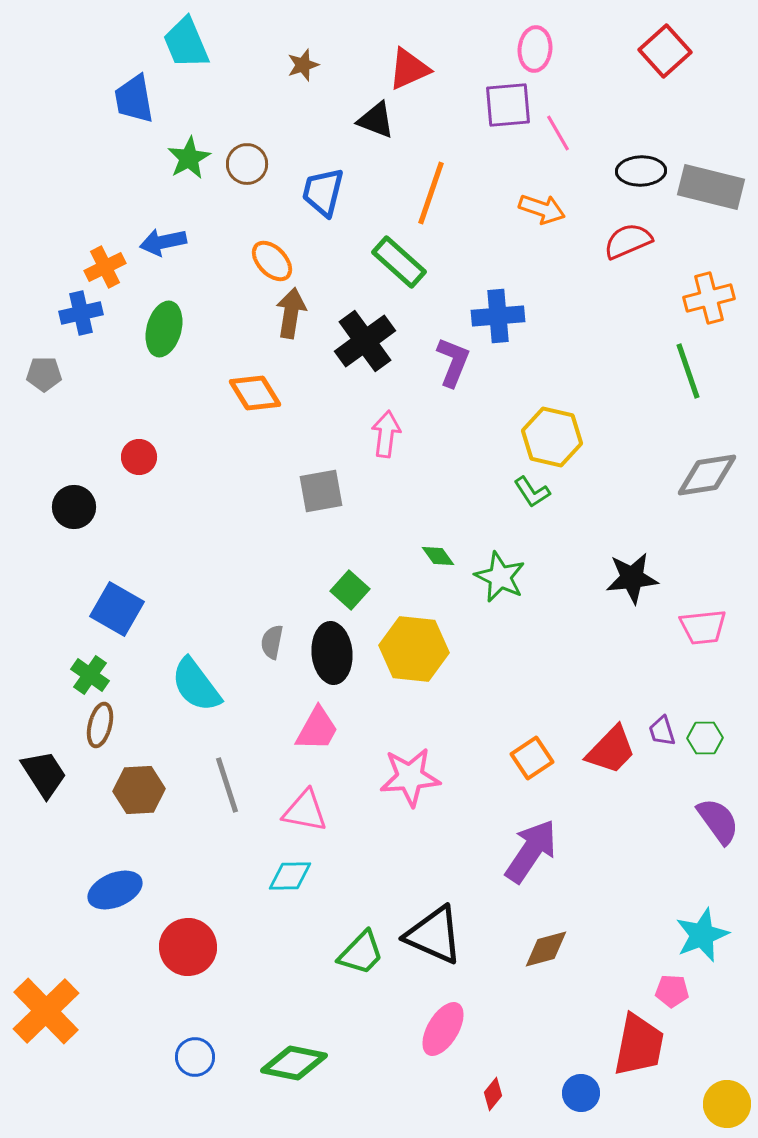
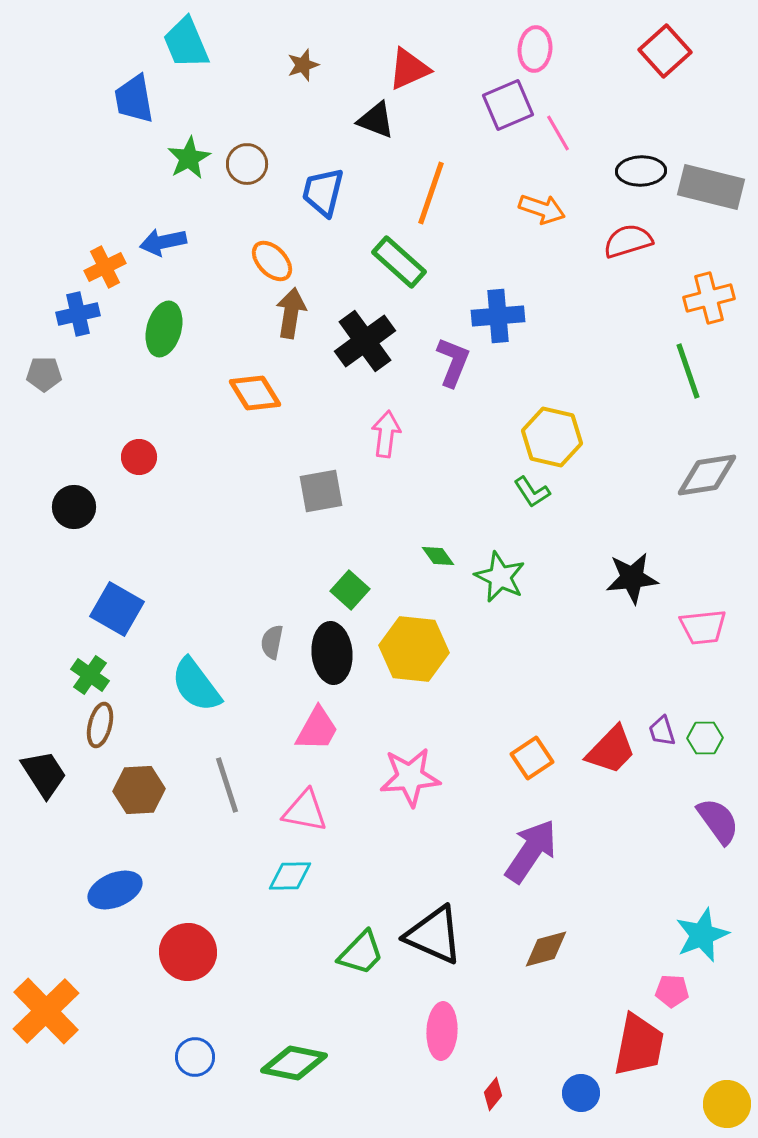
purple square at (508, 105): rotated 18 degrees counterclockwise
red semicircle at (628, 241): rotated 6 degrees clockwise
blue cross at (81, 313): moved 3 px left, 1 px down
red circle at (188, 947): moved 5 px down
pink ellipse at (443, 1029): moved 1 px left, 2 px down; rotated 28 degrees counterclockwise
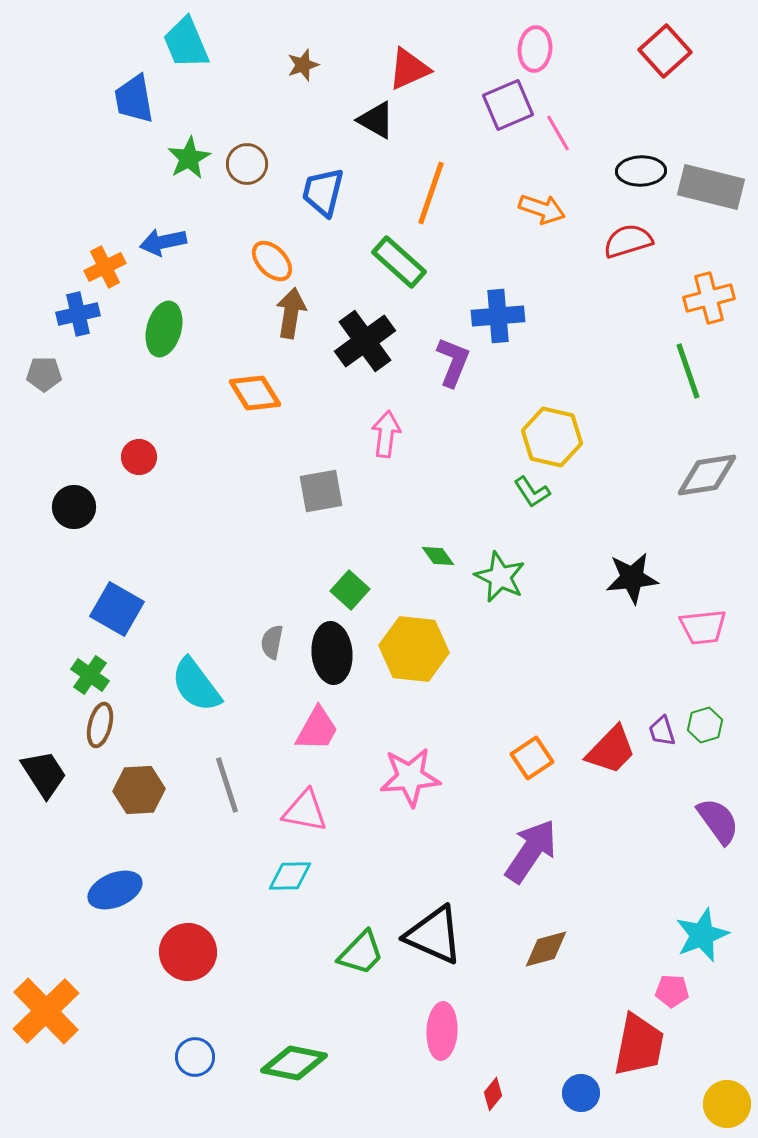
black triangle at (376, 120): rotated 9 degrees clockwise
green hexagon at (705, 738): moved 13 px up; rotated 16 degrees counterclockwise
